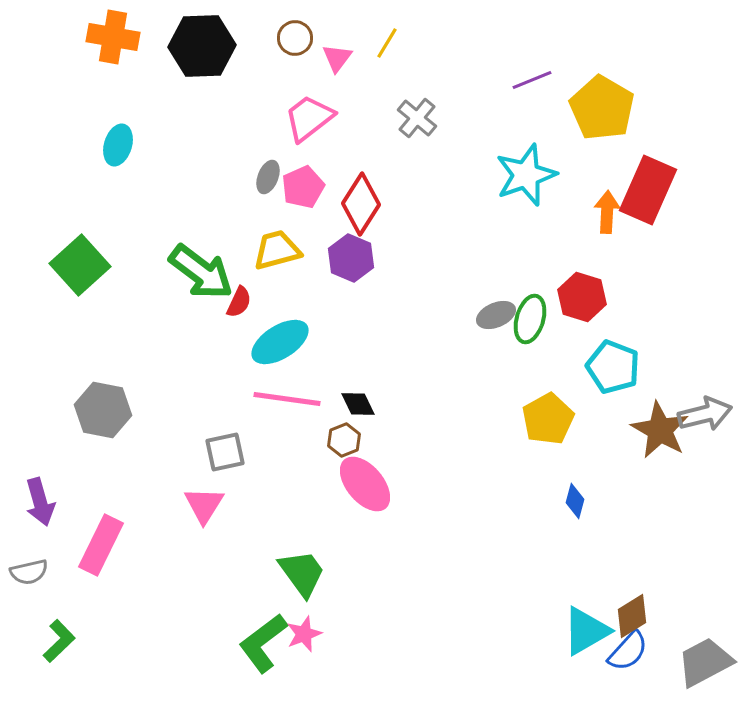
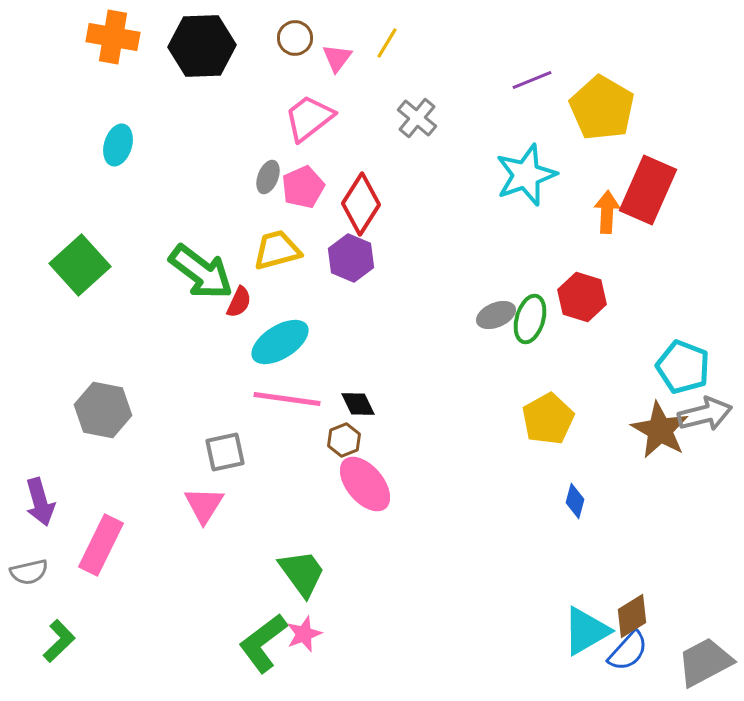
cyan pentagon at (613, 367): moved 70 px right
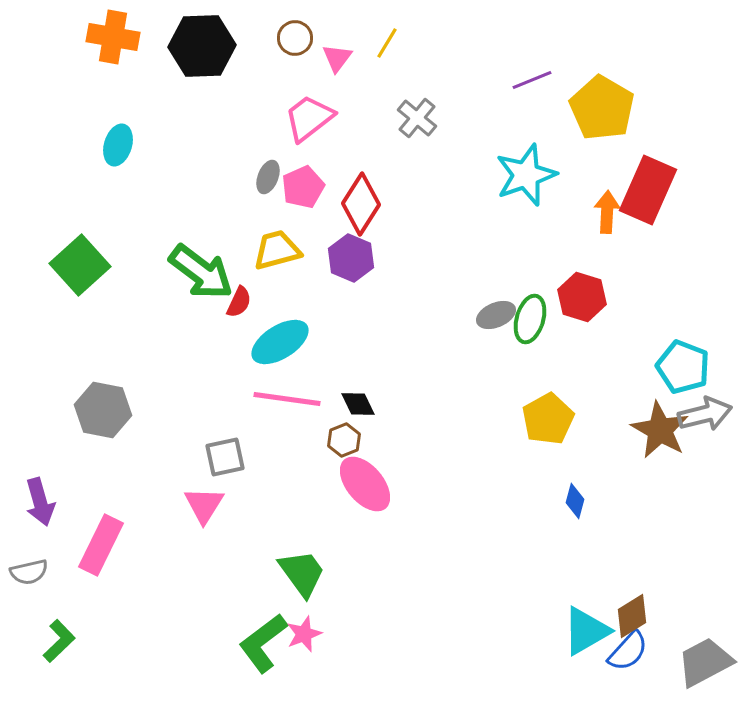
gray square at (225, 452): moved 5 px down
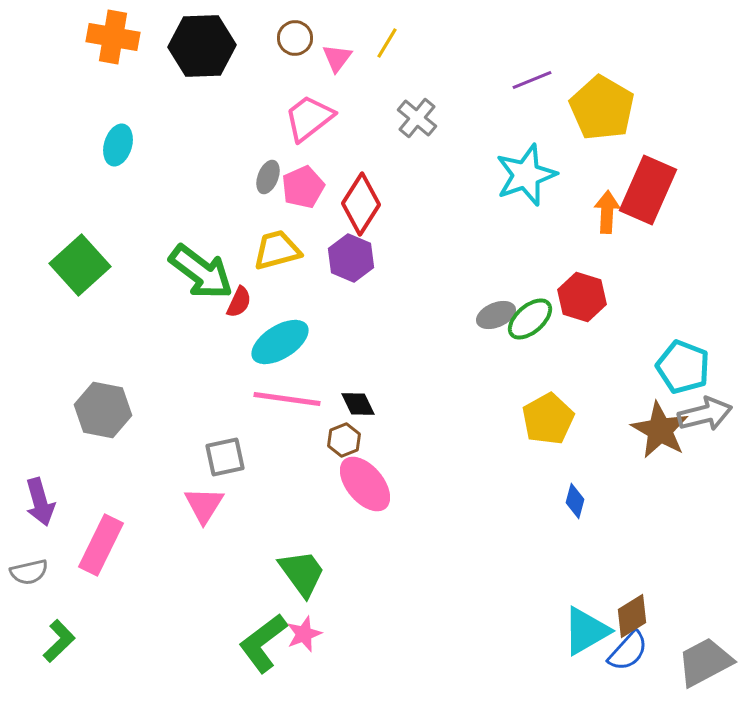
green ellipse at (530, 319): rotated 33 degrees clockwise
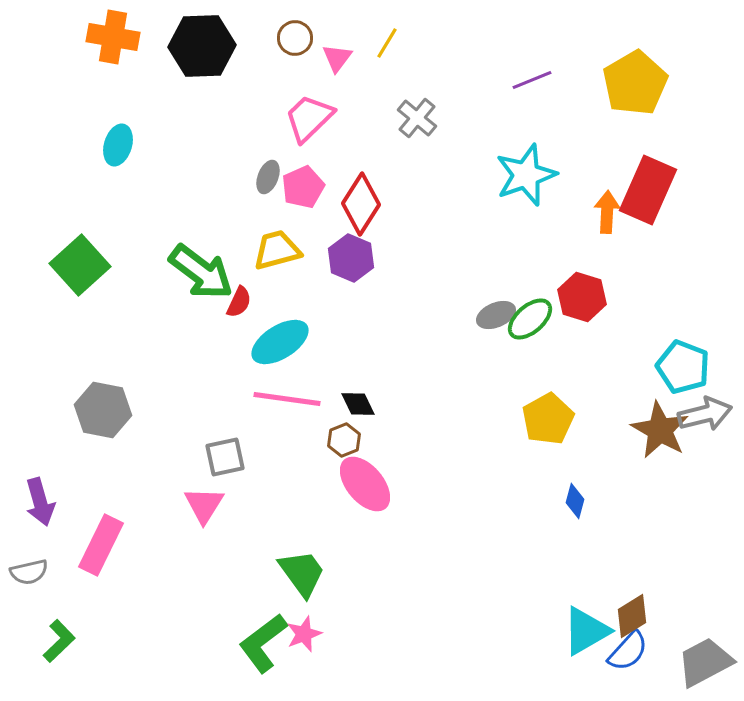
yellow pentagon at (602, 108): moved 33 px right, 25 px up; rotated 12 degrees clockwise
pink trapezoid at (309, 118): rotated 6 degrees counterclockwise
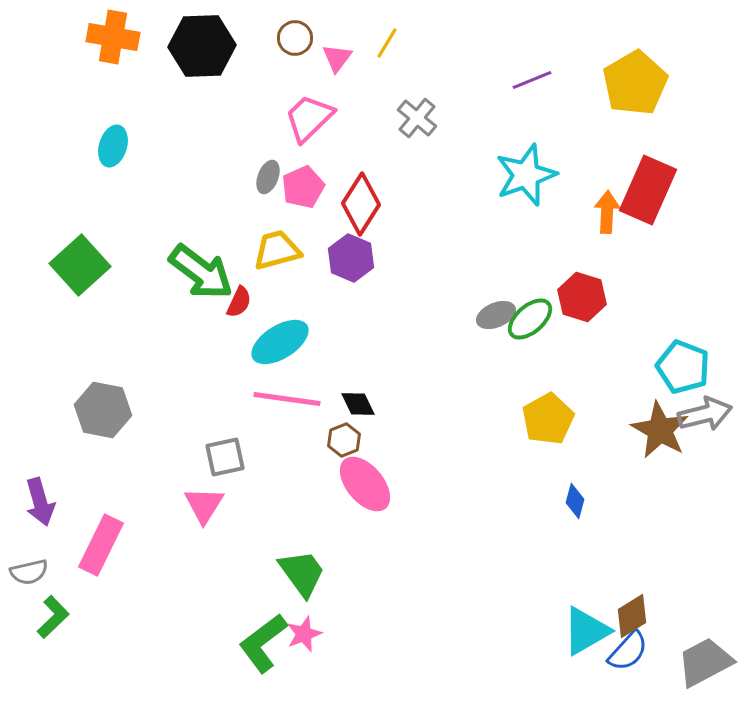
cyan ellipse at (118, 145): moved 5 px left, 1 px down
green L-shape at (59, 641): moved 6 px left, 24 px up
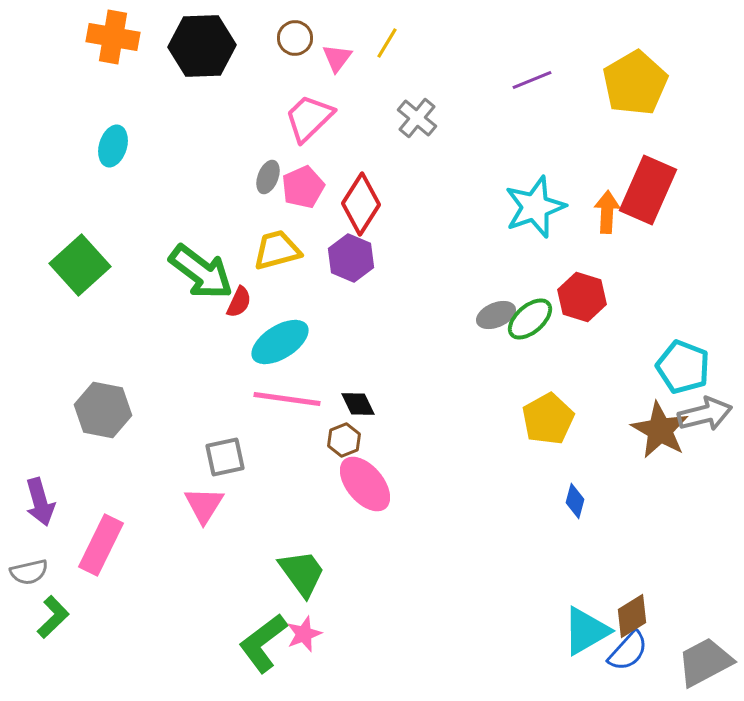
cyan star at (526, 175): moved 9 px right, 32 px down
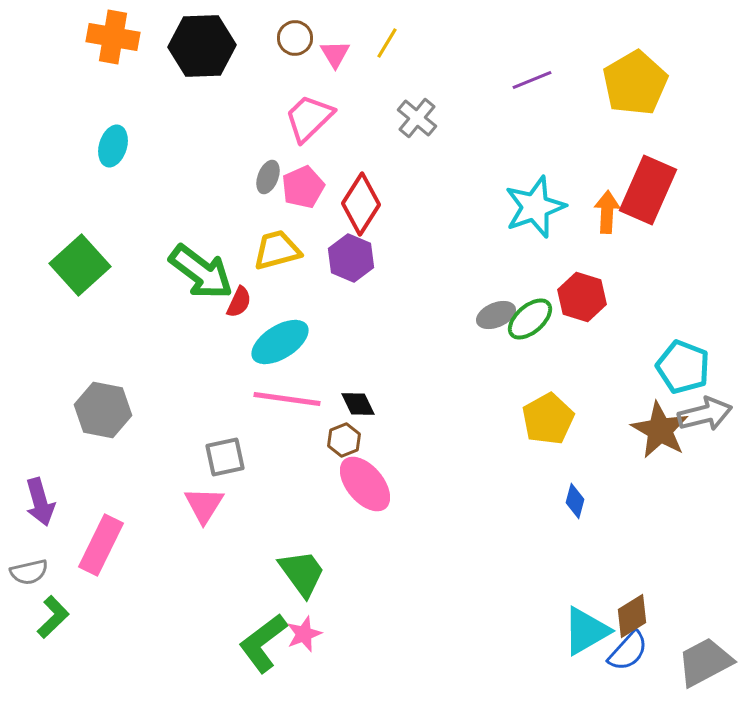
pink triangle at (337, 58): moved 2 px left, 4 px up; rotated 8 degrees counterclockwise
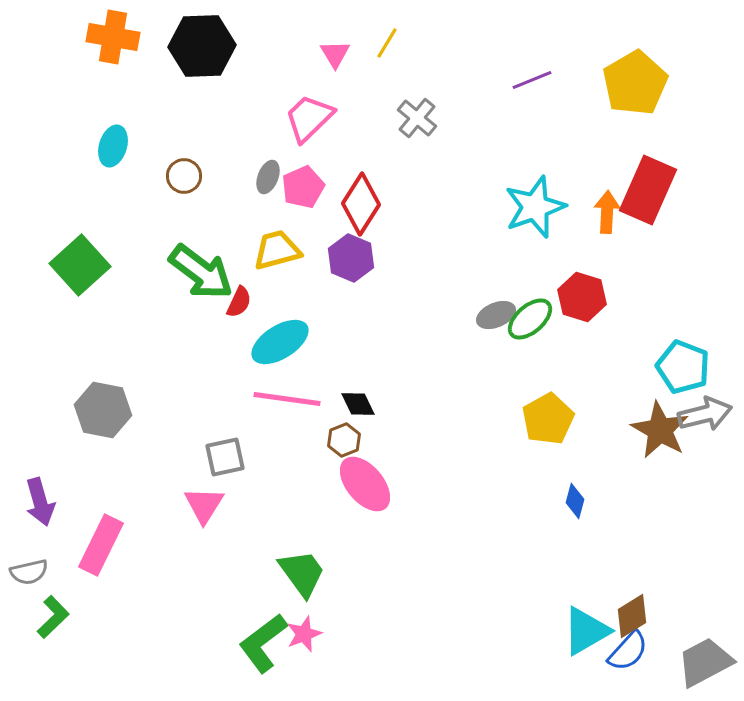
brown circle at (295, 38): moved 111 px left, 138 px down
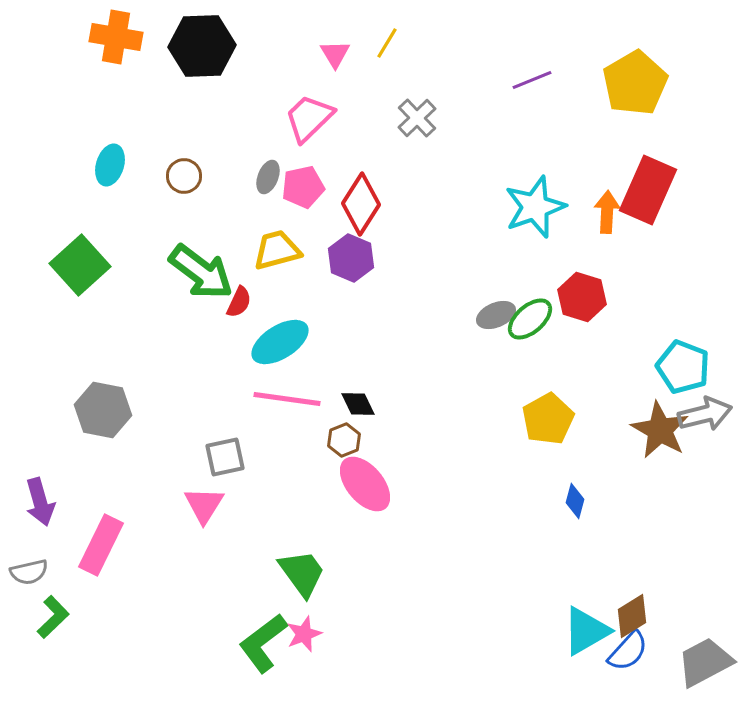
orange cross at (113, 37): moved 3 px right
gray cross at (417, 118): rotated 6 degrees clockwise
cyan ellipse at (113, 146): moved 3 px left, 19 px down
pink pentagon at (303, 187): rotated 12 degrees clockwise
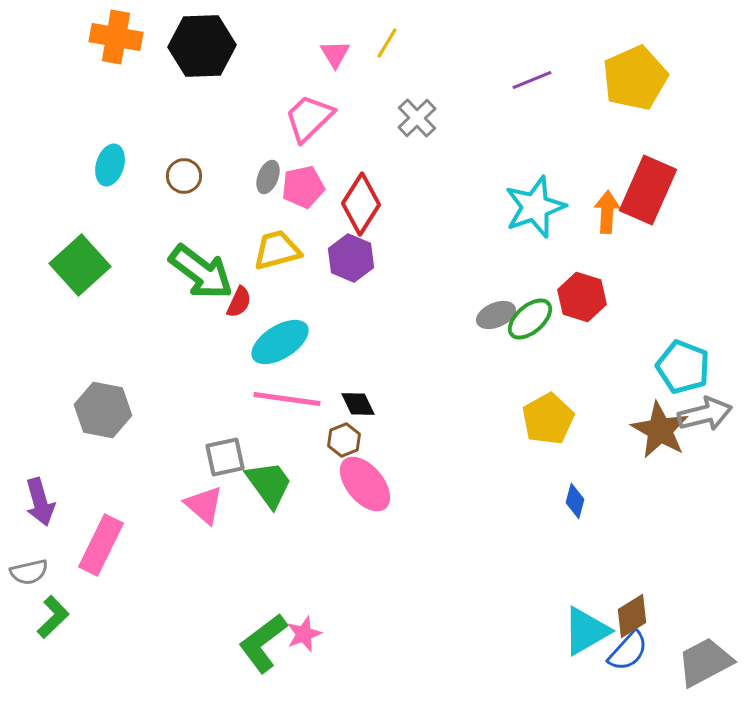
yellow pentagon at (635, 83): moved 5 px up; rotated 6 degrees clockwise
pink triangle at (204, 505): rotated 21 degrees counterclockwise
green trapezoid at (302, 573): moved 33 px left, 89 px up
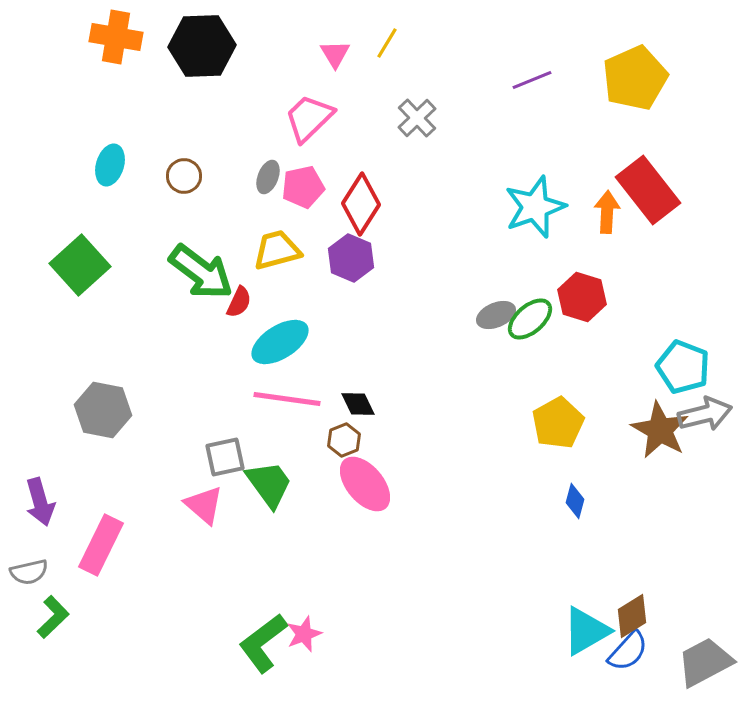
red rectangle at (648, 190): rotated 62 degrees counterclockwise
yellow pentagon at (548, 419): moved 10 px right, 4 px down
